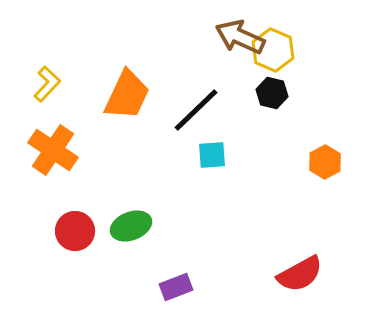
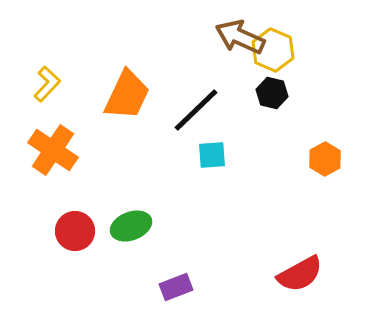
orange hexagon: moved 3 px up
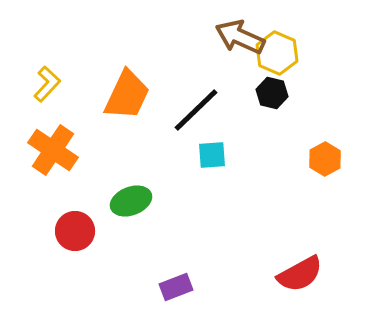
yellow hexagon: moved 4 px right, 3 px down
green ellipse: moved 25 px up
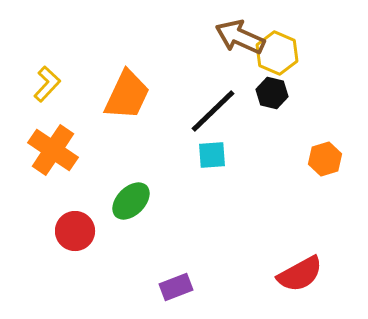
black line: moved 17 px right, 1 px down
orange hexagon: rotated 12 degrees clockwise
green ellipse: rotated 24 degrees counterclockwise
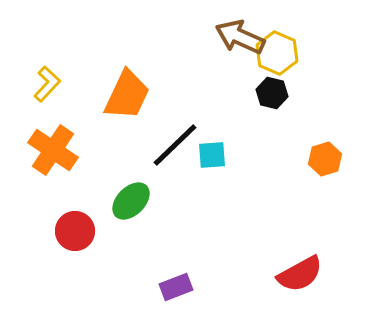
black line: moved 38 px left, 34 px down
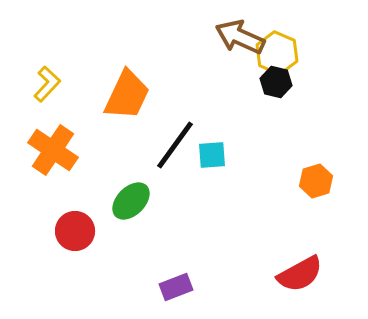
black hexagon: moved 4 px right, 11 px up
black line: rotated 10 degrees counterclockwise
orange hexagon: moved 9 px left, 22 px down
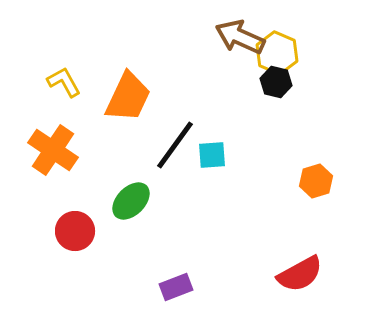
yellow L-shape: moved 17 px right, 2 px up; rotated 72 degrees counterclockwise
orange trapezoid: moved 1 px right, 2 px down
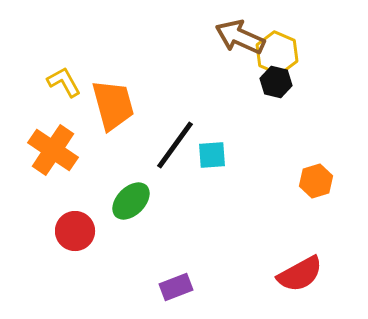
orange trapezoid: moved 15 px left, 8 px down; rotated 40 degrees counterclockwise
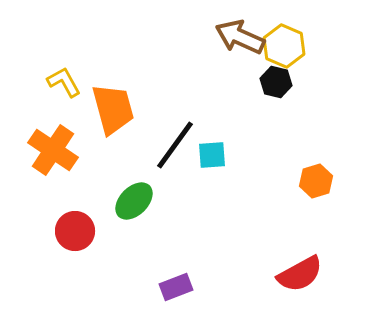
yellow hexagon: moved 7 px right, 7 px up
orange trapezoid: moved 4 px down
green ellipse: moved 3 px right
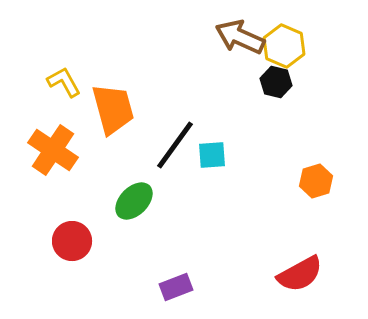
red circle: moved 3 px left, 10 px down
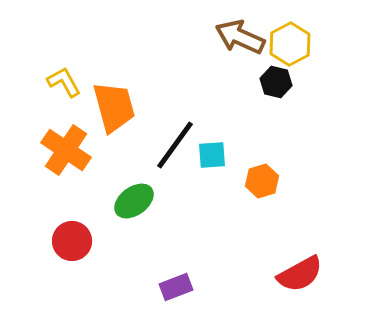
yellow hexagon: moved 6 px right, 2 px up; rotated 9 degrees clockwise
orange trapezoid: moved 1 px right, 2 px up
orange cross: moved 13 px right
orange hexagon: moved 54 px left
green ellipse: rotated 9 degrees clockwise
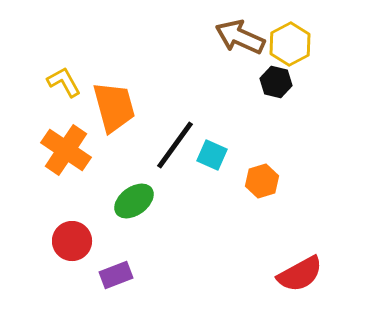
cyan square: rotated 28 degrees clockwise
purple rectangle: moved 60 px left, 12 px up
